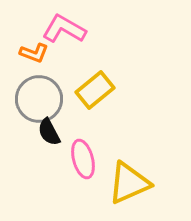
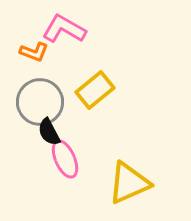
orange L-shape: moved 1 px up
gray circle: moved 1 px right, 3 px down
pink ellipse: moved 18 px left; rotated 9 degrees counterclockwise
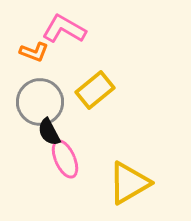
yellow triangle: rotated 6 degrees counterclockwise
